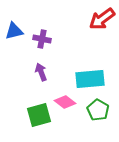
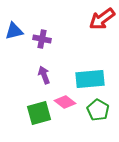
purple arrow: moved 3 px right, 3 px down
green square: moved 2 px up
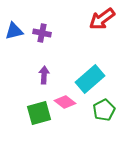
purple cross: moved 6 px up
purple arrow: rotated 24 degrees clockwise
cyan rectangle: rotated 36 degrees counterclockwise
green pentagon: moved 6 px right; rotated 15 degrees clockwise
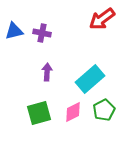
purple arrow: moved 3 px right, 3 px up
pink diamond: moved 8 px right, 10 px down; rotated 65 degrees counterclockwise
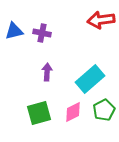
red arrow: moved 1 px left, 1 px down; rotated 28 degrees clockwise
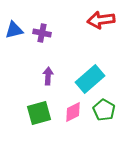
blue triangle: moved 1 px up
purple arrow: moved 1 px right, 4 px down
green pentagon: rotated 15 degrees counterclockwise
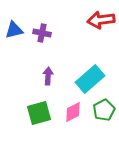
green pentagon: rotated 15 degrees clockwise
